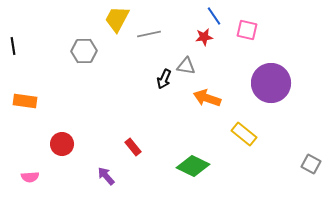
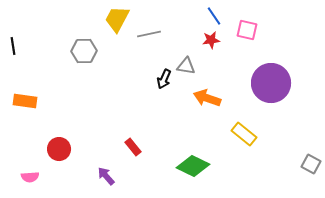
red star: moved 7 px right, 3 px down
red circle: moved 3 px left, 5 px down
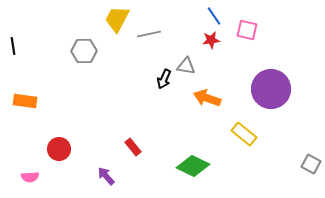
purple circle: moved 6 px down
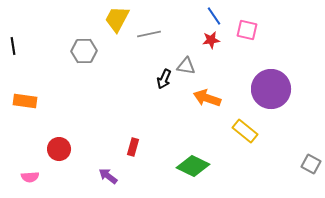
yellow rectangle: moved 1 px right, 3 px up
red rectangle: rotated 54 degrees clockwise
purple arrow: moved 2 px right; rotated 12 degrees counterclockwise
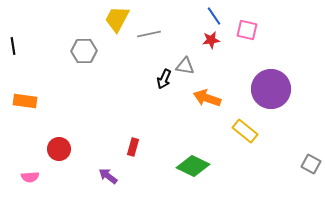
gray triangle: moved 1 px left
